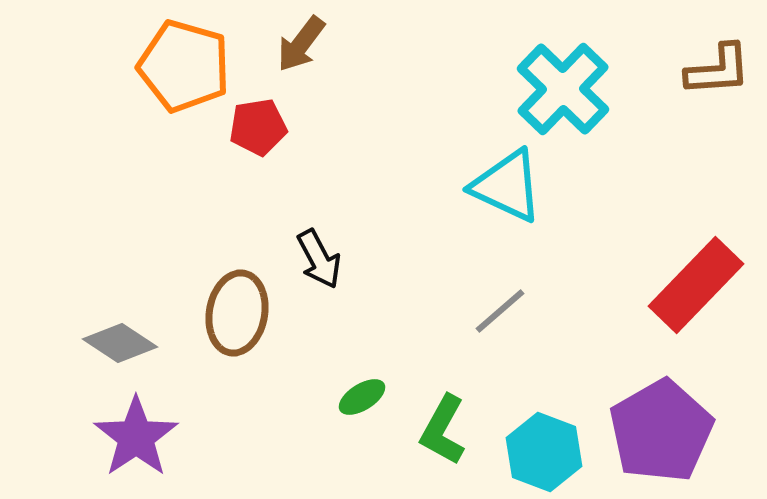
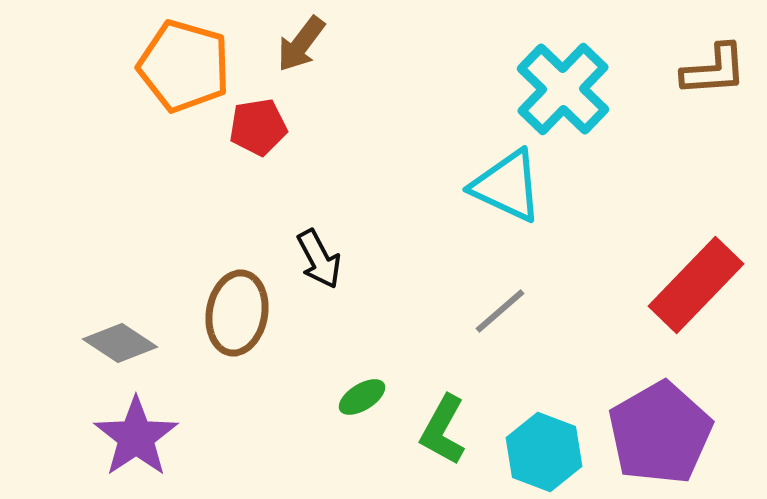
brown L-shape: moved 4 px left
purple pentagon: moved 1 px left, 2 px down
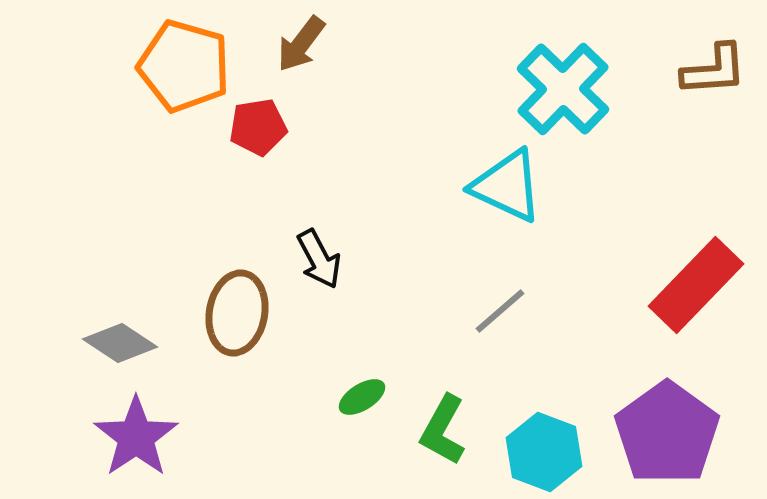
purple pentagon: moved 7 px right; rotated 6 degrees counterclockwise
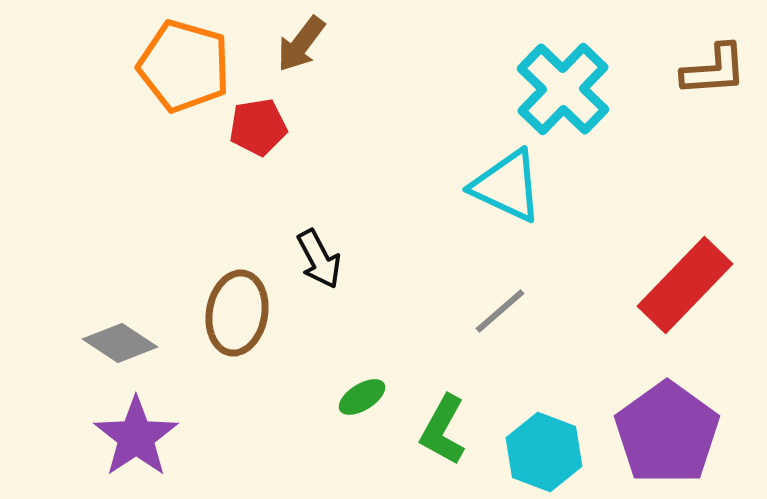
red rectangle: moved 11 px left
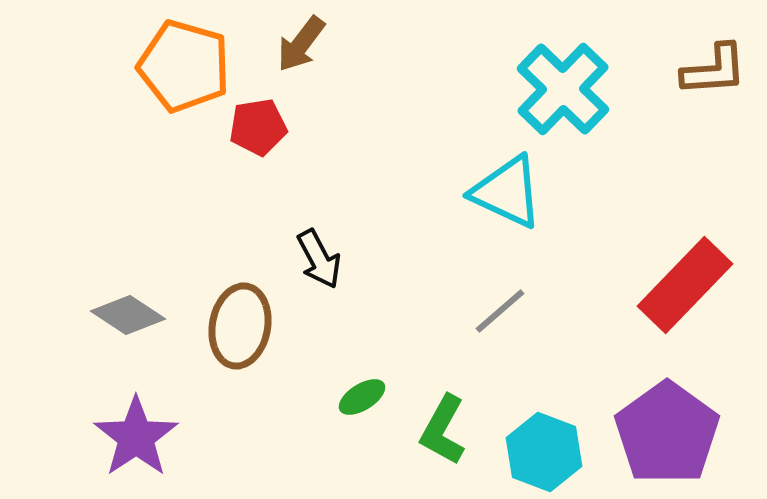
cyan triangle: moved 6 px down
brown ellipse: moved 3 px right, 13 px down
gray diamond: moved 8 px right, 28 px up
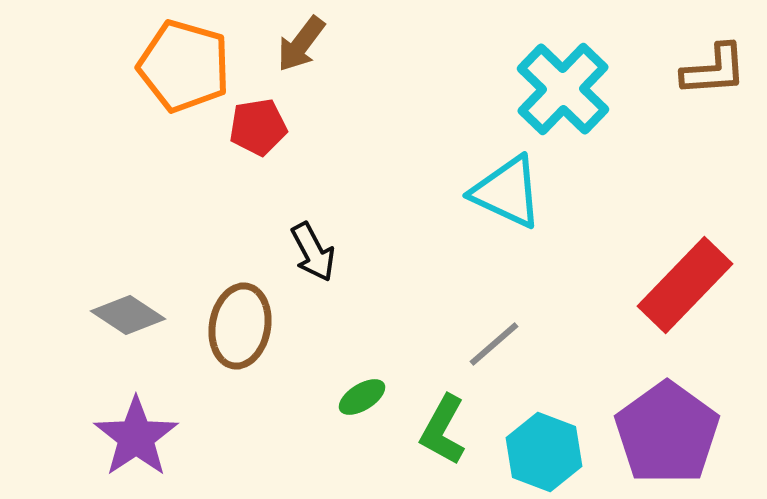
black arrow: moved 6 px left, 7 px up
gray line: moved 6 px left, 33 px down
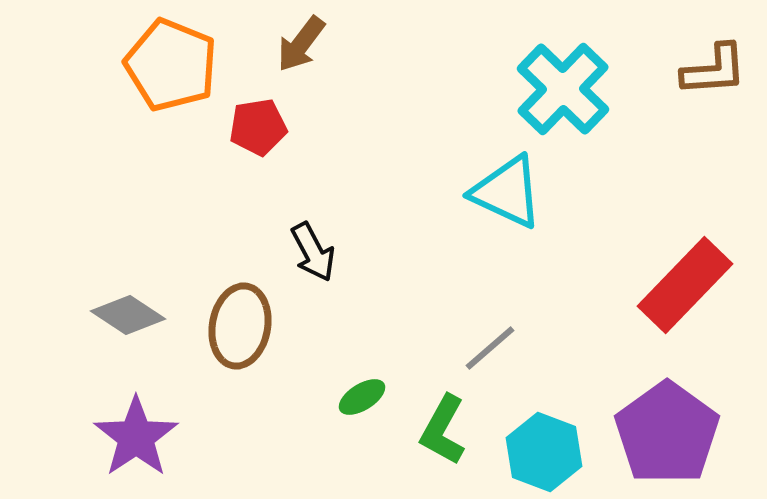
orange pentagon: moved 13 px left, 1 px up; rotated 6 degrees clockwise
gray line: moved 4 px left, 4 px down
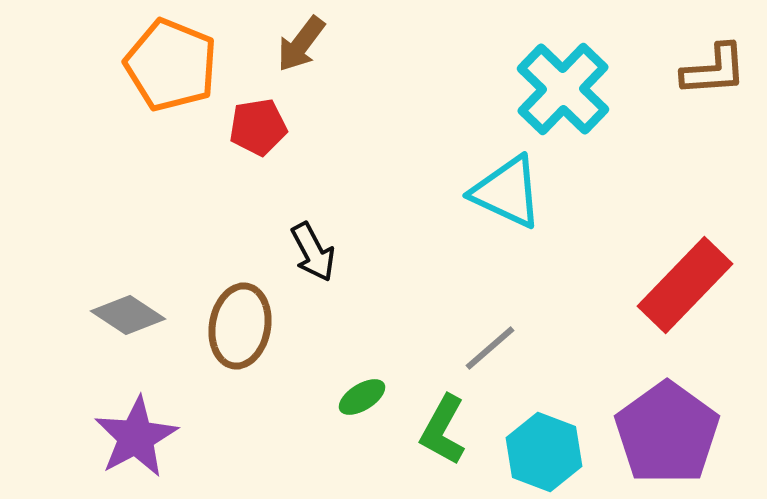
purple star: rotated 6 degrees clockwise
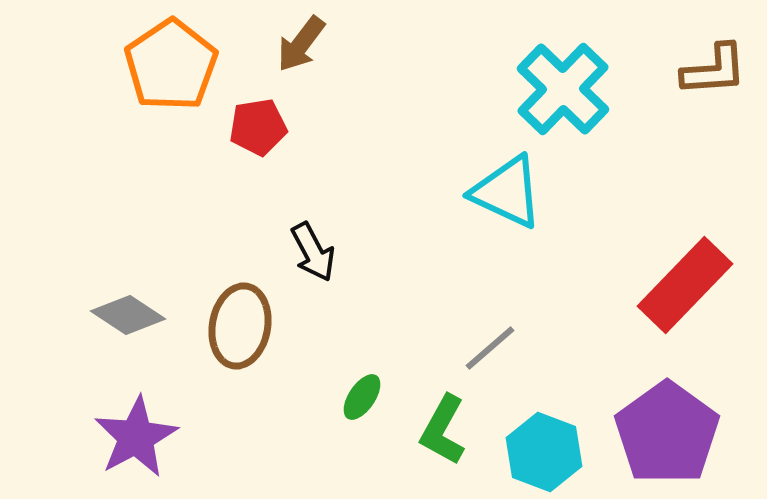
orange pentagon: rotated 16 degrees clockwise
green ellipse: rotated 24 degrees counterclockwise
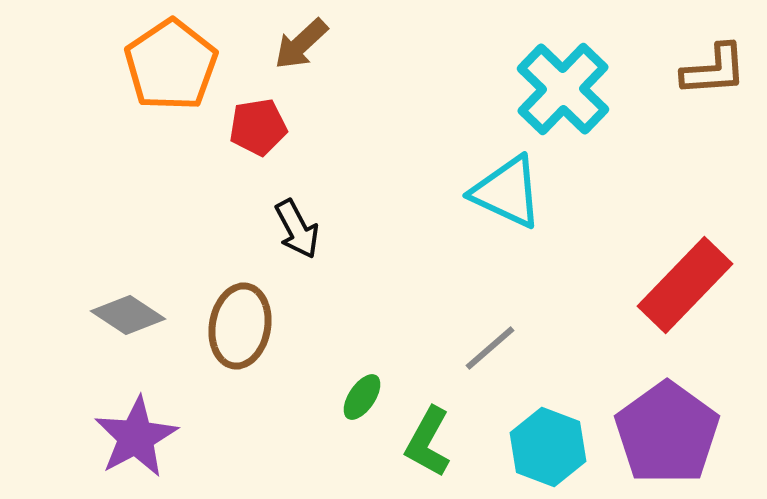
brown arrow: rotated 10 degrees clockwise
black arrow: moved 16 px left, 23 px up
green L-shape: moved 15 px left, 12 px down
cyan hexagon: moved 4 px right, 5 px up
